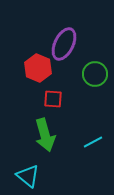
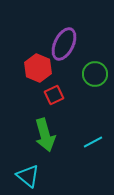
red square: moved 1 px right, 4 px up; rotated 30 degrees counterclockwise
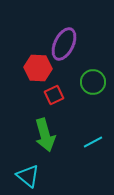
red hexagon: rotated 20 degrees counterclockwise
green circle: moved 2 px left, 8 px down
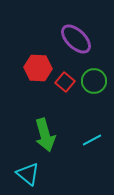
purple ellipse: moved 12 px right, 5 px up; rotated 72 degrees counterclockwise
green circle: moved 1 px right, 1 px up
red square: moved 11 px right, 13 px up; rotated 24 degrees counterclockwise
cyan line: moved 1 px left, 2 px up
cyan triangle: moved 2 px up
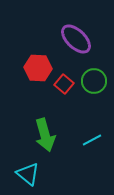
red square: moved 1 px left, 2 px down
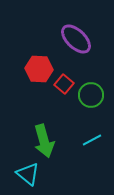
red hexagon: moved 1 px right, 1 px down
green circle: moved 3 px left, 14 px down
green arrow: moved 1 px left, 6 px down
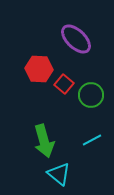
cyan triangle: moved 31 px right
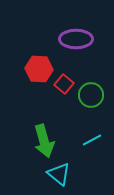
purple ellipse: rotated 44 degrees counterclockwise
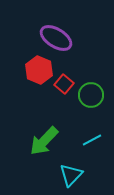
purple ellipse: moved 20 px left, 1 px up; rotated 32 degrees clockwise
red hexagon: moved 1 px down; rotated 20 degrees clockwise
green arrow: rotated 60 degrees clockwise
cyan triangle: moved 12 px right, 1 px down; rotated 35 degrees clockwise
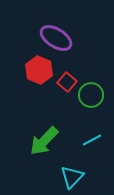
red square: moved 3 px right, 2 px up
cyan triangle: moved 1 px right, 2 px down
